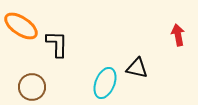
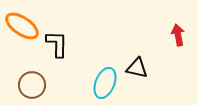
orange ellipse: moved 1 px right
brown circle: moved 2 px up
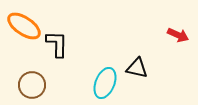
orange ellipse: moved 2 px right
red arrow: rotated 125 degrees clockwise
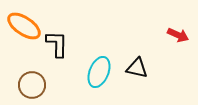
cyan ellipse: moved 6 px left, 11 px up
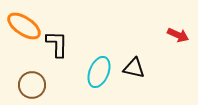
black triangle: moved 3 px left
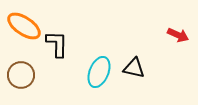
brown circle: moved 11 px left, 10 px up
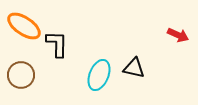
cyan ellipse: moved 3 px down
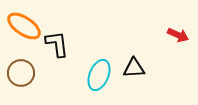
black L-shape: rotated 8 degrees counterclockwise
black triangle: rotated 15 degrees counterclockwise
brown circle: moved 2 px up
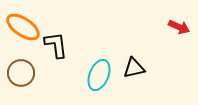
orange ellipse: moved 1 px left, 1 px down
red arrow: moved 1 px right, 8 px up
black L-shape: moved 1 px left, 1 px down
black triangle: rotated 10 degrees counterclockwise
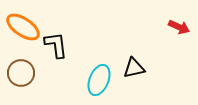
cyan ellipse: moved 5 px down
